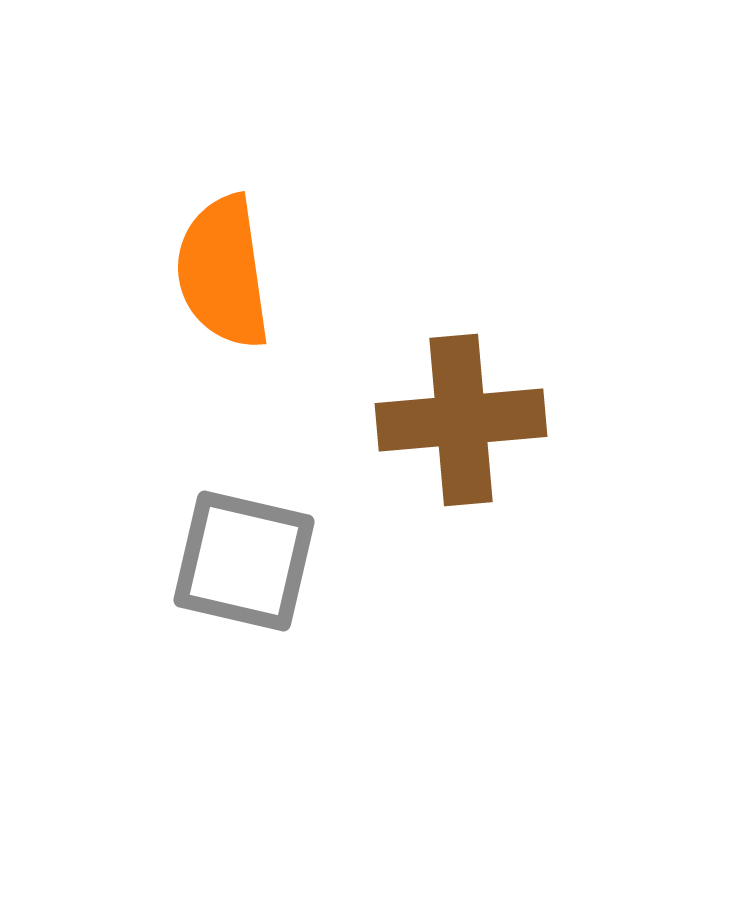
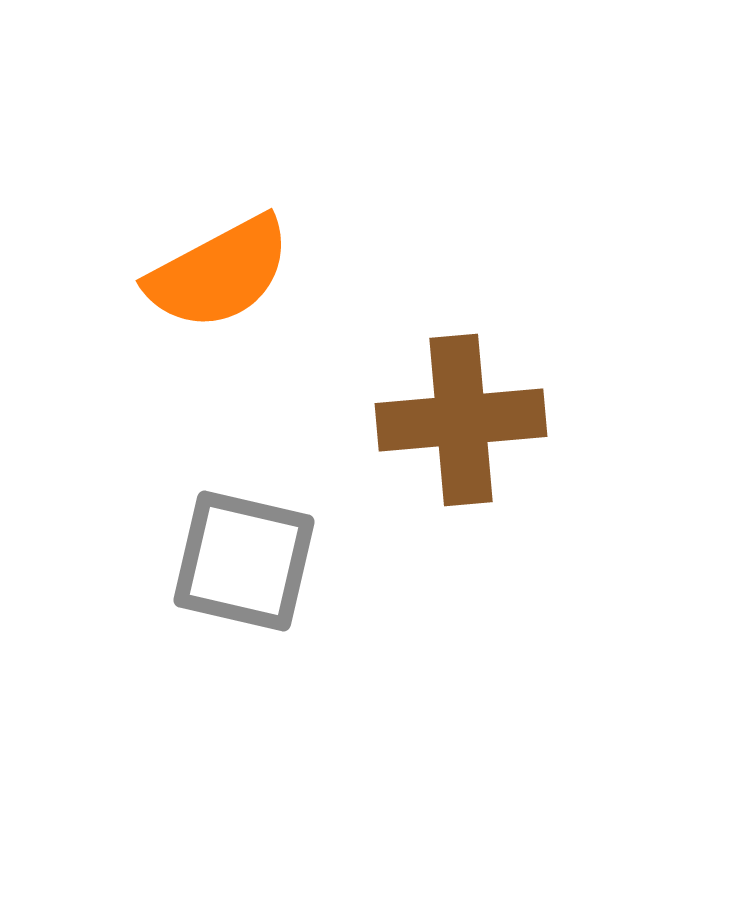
orange semicircle: moved 4 px left, 1 px down; rotated 110 degrees counterclockwise
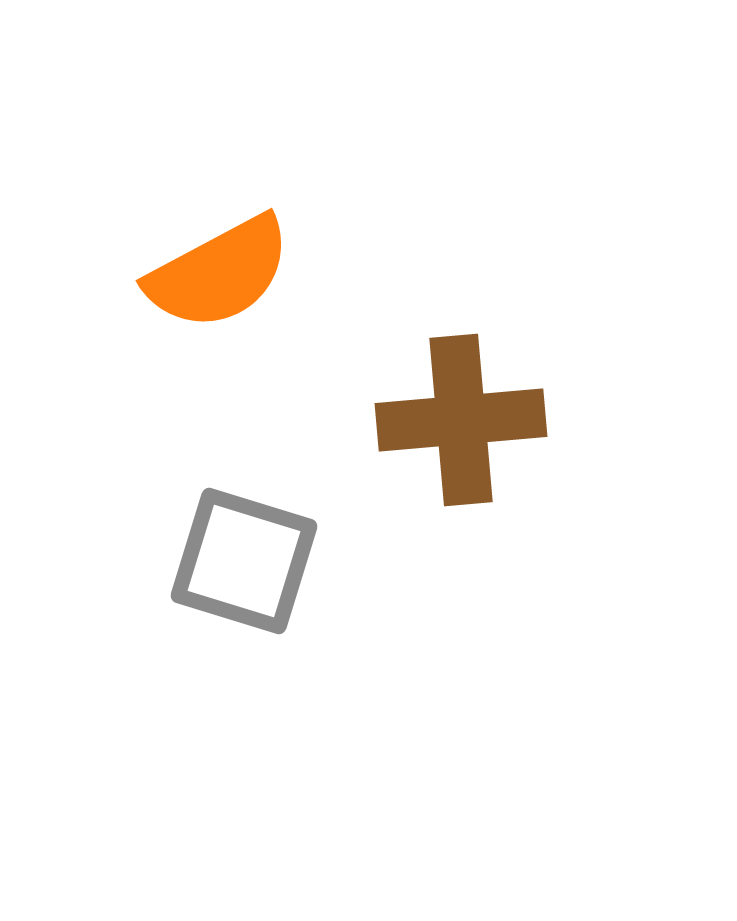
gray square: rotated 4 degrees clockwise
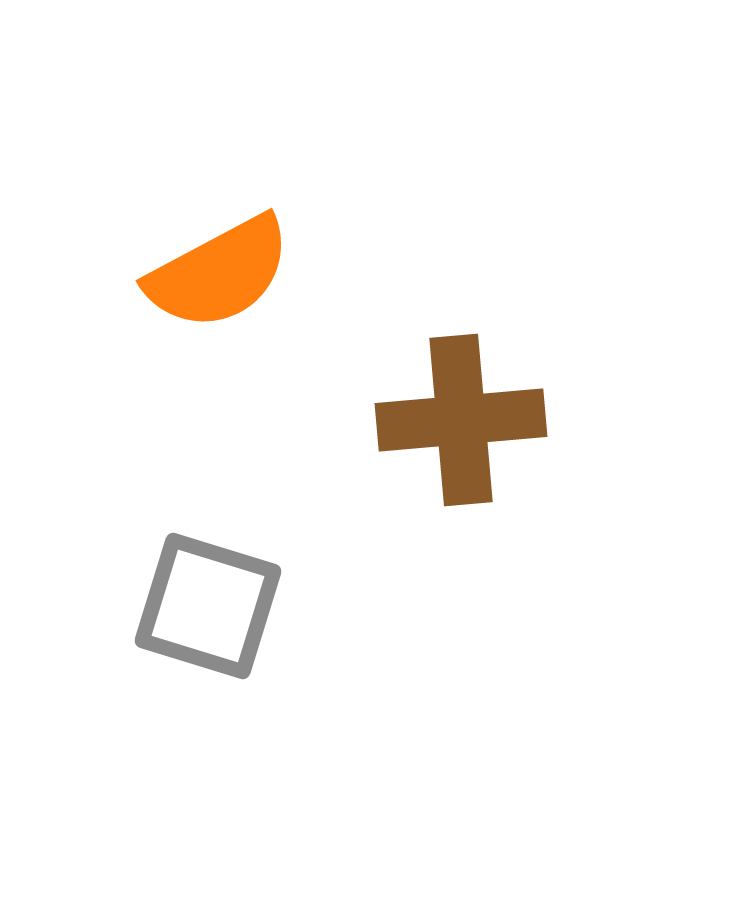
gray square: moved 36 px left, 45 px down
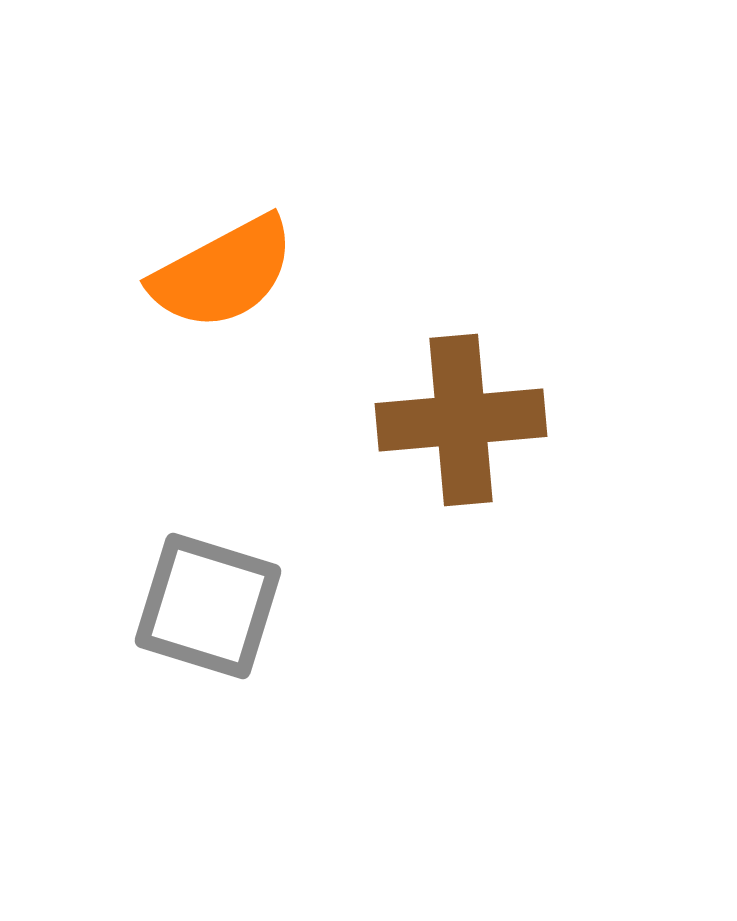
orange semicircle: moved 4 px right
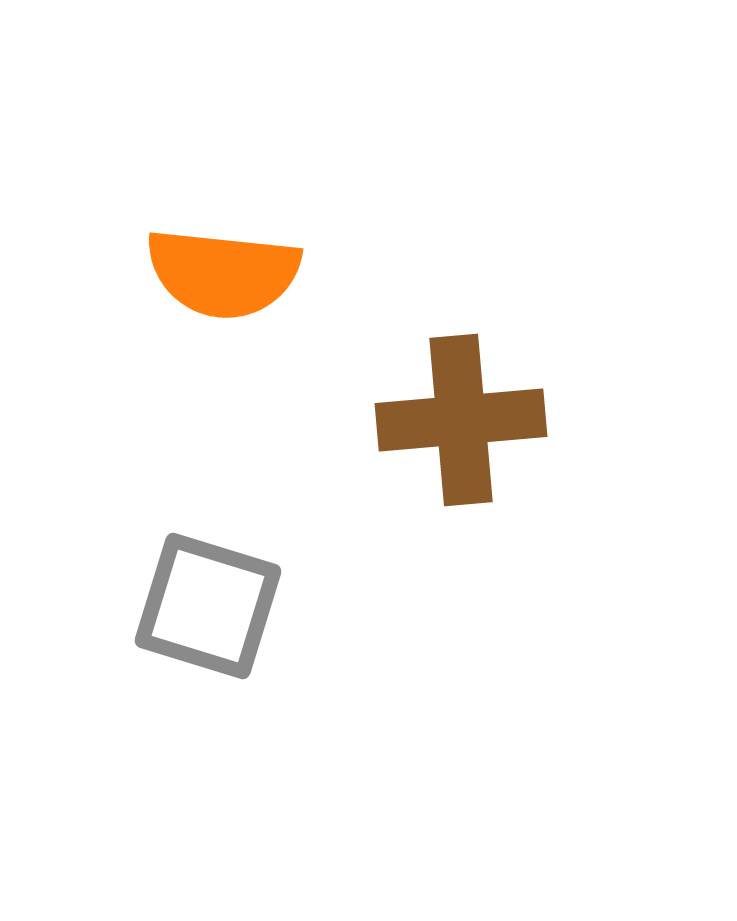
orange semicircle: rotated 34 degrees clockwise
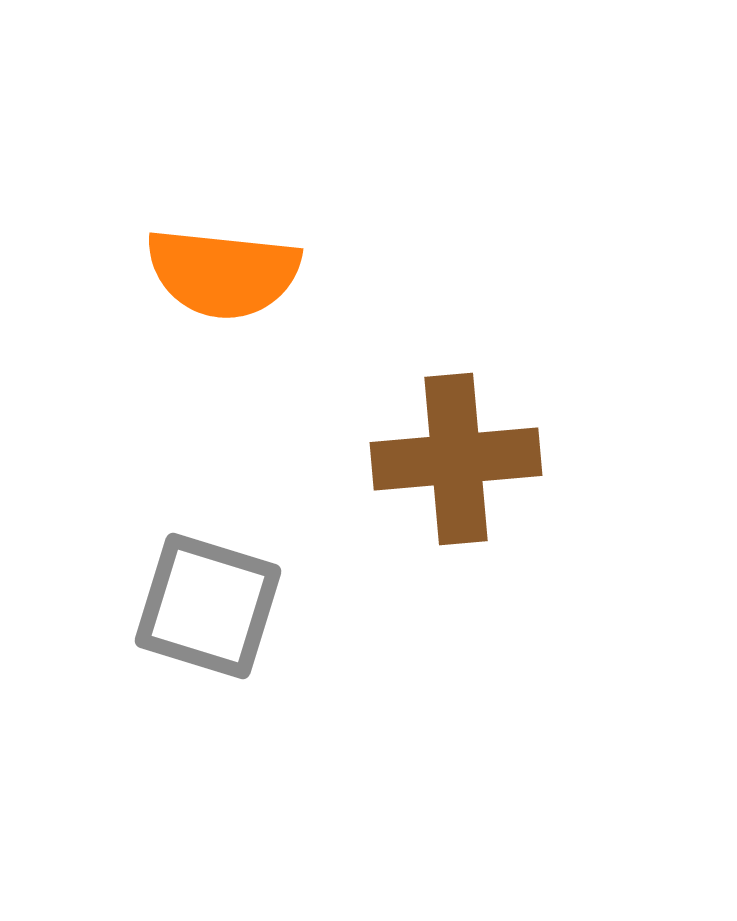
brown cross: moved 5 px left, 39 px down
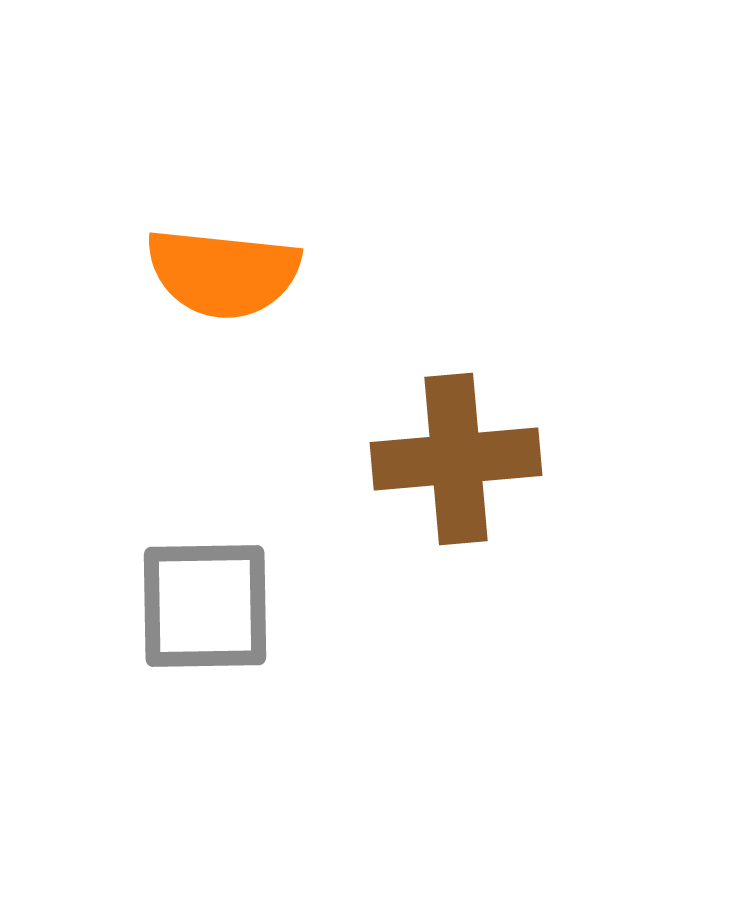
gray square: moved 3 px left; rotated 18 degrees counterclockwise
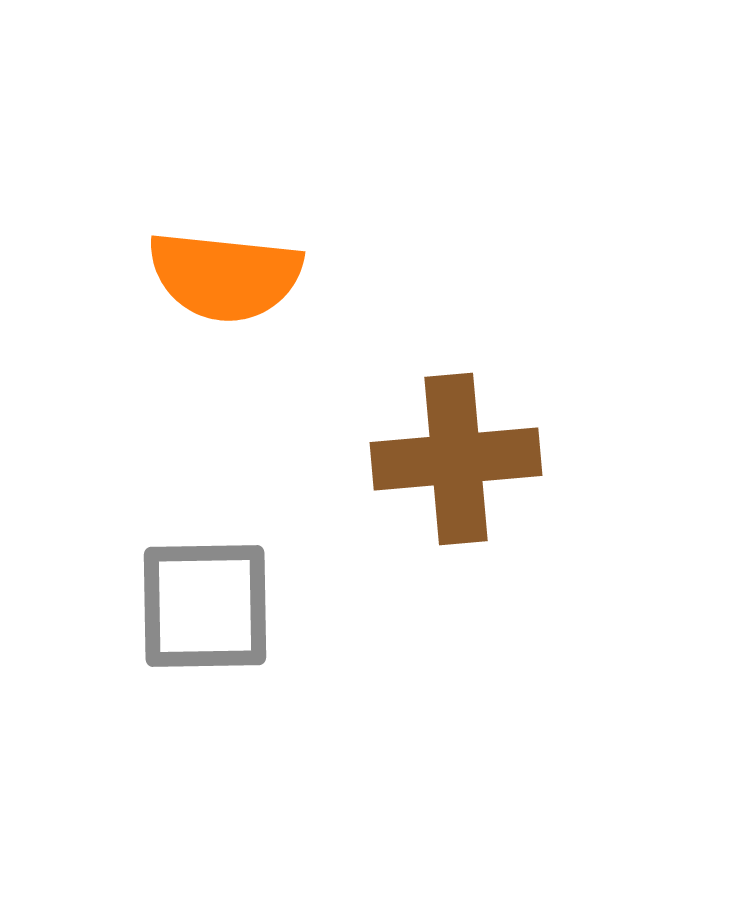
orange semicircle: moved 2 px right, 3 px down
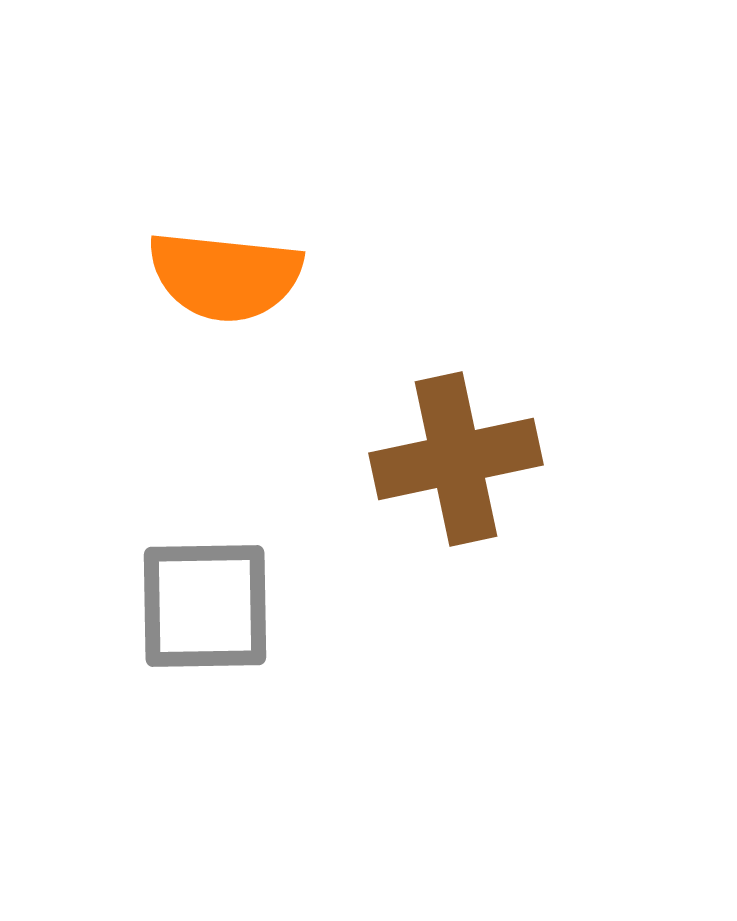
brown cross: rotated 7 degrees counterclockwise
